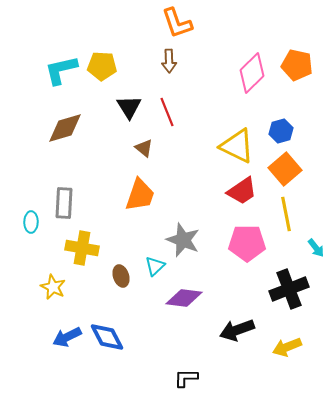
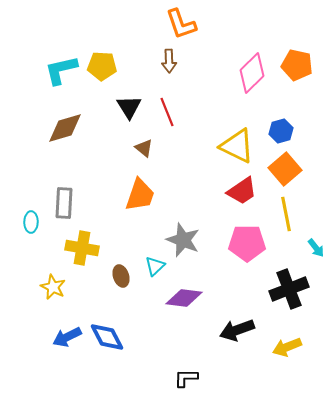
orange L-shape: moved 4 px right, 1 px down
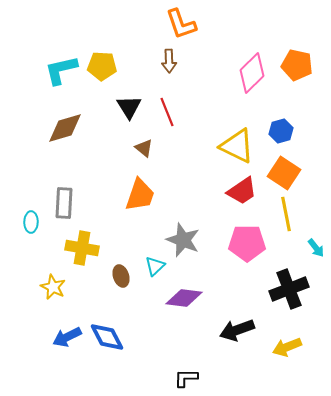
orange square: moved 1 px left, 4 px down; rotated 16 degrees counterclockwise
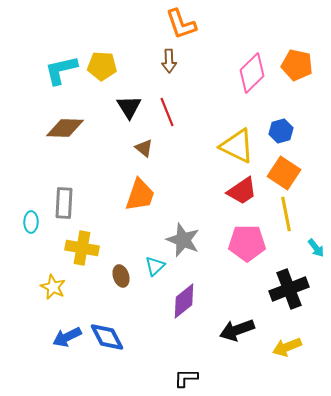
brown diamond: rotated 18 degrees clockwise
purple diamond: moved 3 px down; rotated 45 degrees counterclockwise
